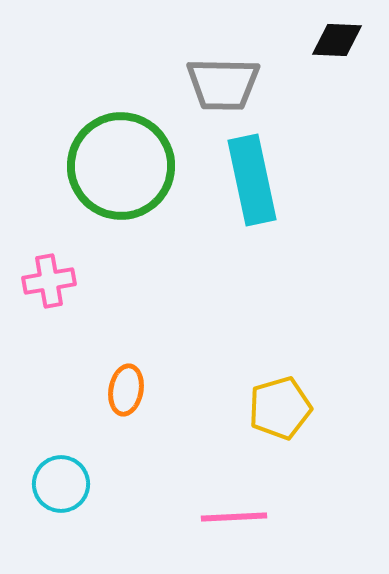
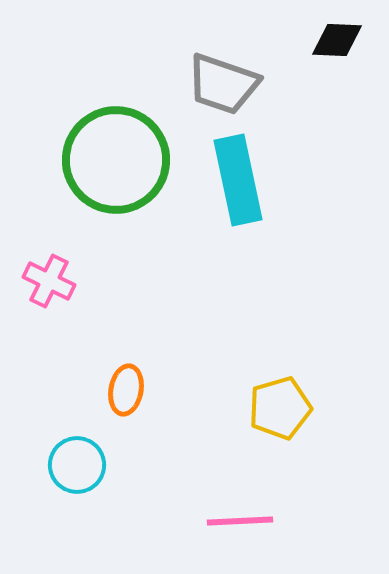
gray trapezoid: rotated 18 degrees clockwise
green circle: moved 5 px left, 6 px up
cyan rectangle: moved 14 px left
pink cross: rotated 36 degrees clockwise
cyan circle: moved 16 px right, 19 px up
pink line: moved 6 px right, 4 px down
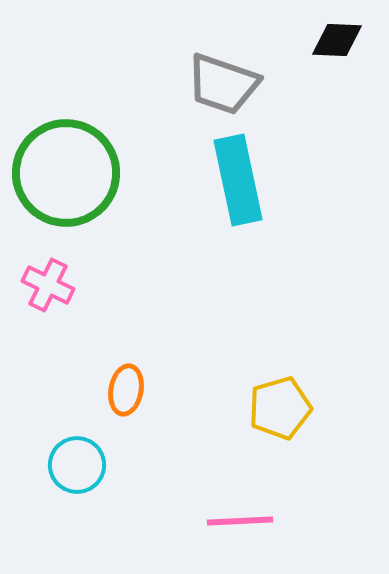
green circle: moved 50 px left, 13 px down
pink cross: moved 1 px left, 4 px down
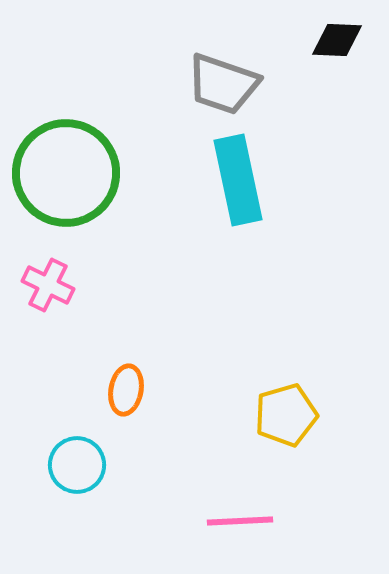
yellow pentagon: moved 6 px right, 7 px down
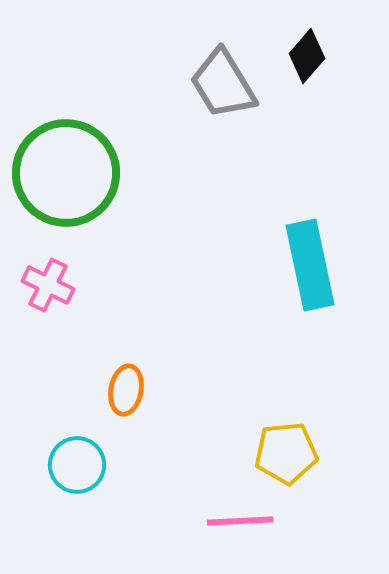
black diamond: moved 30 px left, 16 px down; rotated 52 degrees counterclockwise
gray trapezoid: rotated 40 degrees clockwise
cyan rectangle: moved 72 px right, 85 px down
yellow pentagon: moved 38 px down; rotated 10 degrees clockwise
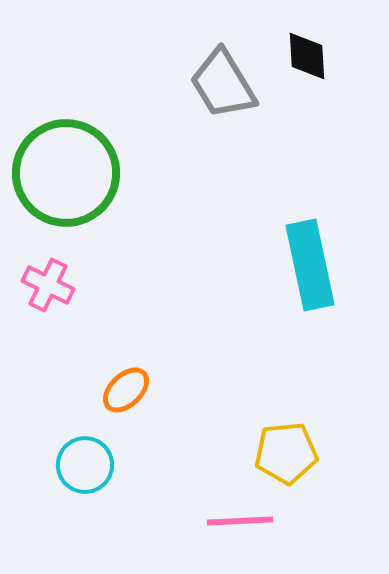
black diamond: rotated 44 degrees counterclockwise
orange ellipse: rotated 36 degrees clockwise
cyan circle: moved 8 px right
